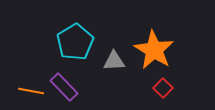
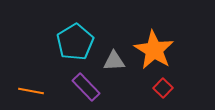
purple rectangle: moved 22 px right
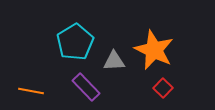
orange star: rotated 6 degrees counterclockwise
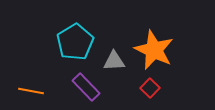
red square: moved 13 px left
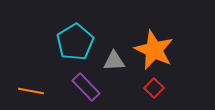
red square: moved 4 px right
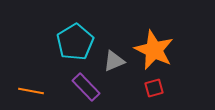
gray triangle: rotated 20 degrees counterclockwise
red square: rotated 30 degrees clockwise
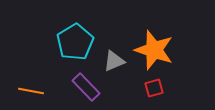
orange star: rotated 6 degrees counterclockwise
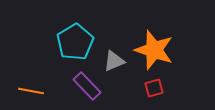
purple rectangle: moved 1 px right, 1 px up
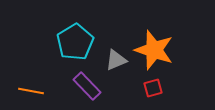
gray triangle: moved 2 px right, 1 px up
red square: moved 1 px left
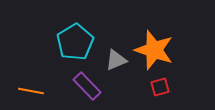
red square: moved 7 px right, 1 px up
